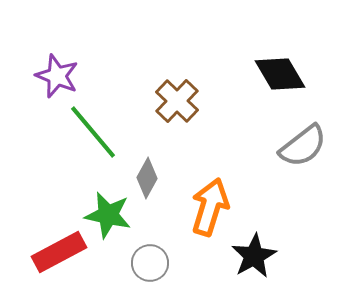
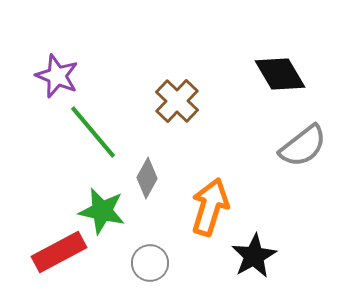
green star: moved 6 px left, 4 px up
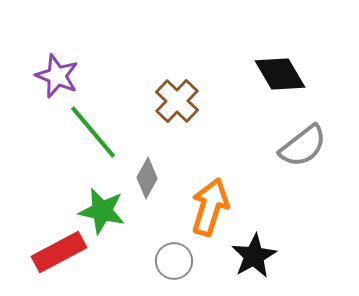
gray circle: moved 24 px right, 2 px up
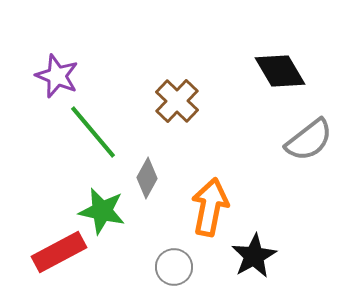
black diamond: moved 3 px up
gray semicircle: moved 6 px right, 6 px up
orange arrow: rotated 6 degrees counterclockwise
gray circle: moved 6 px down
